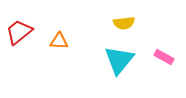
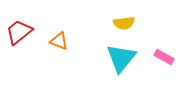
orange triangle: rotated 18 degrees clockwise
cyan triangle: moved 2 px right, 2 px up
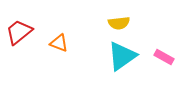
yellow semicircle: moved 5 px left
orange triangle: moved 2 px down
cyan triangle: moved 1 px right, 2 px up; rotated 16 degrees clockwise
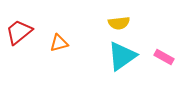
orange triangle: rotated 36 degrees counterclockwise
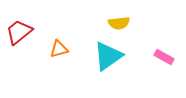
orange triangle: moved 6 px down
cyan triangle: moved 14 px left
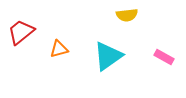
yellow semicircle: moved 8 px right, 8 px up
red trapezoid: moved 2 px right
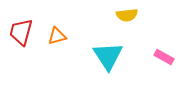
red trapezoid: rotated 36 degrees counterclockwise
orange triangle: moved 2 px left, 13 px up
cyan triangle: rotated 28 degrees counterclockwise
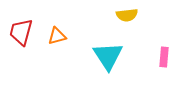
pink rectangle: rotated 66 degrees clockwise
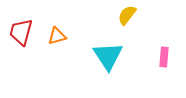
yellow semicircle: rotated 135 degrees clockwise
